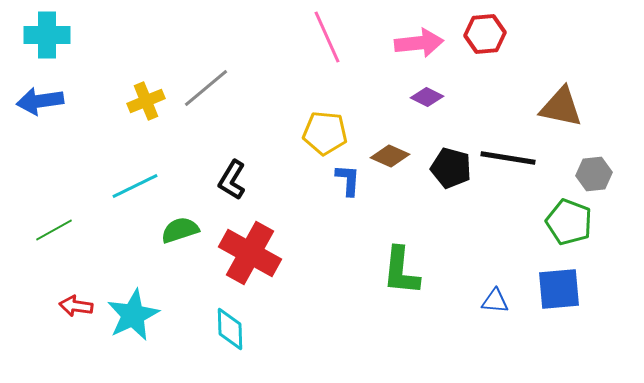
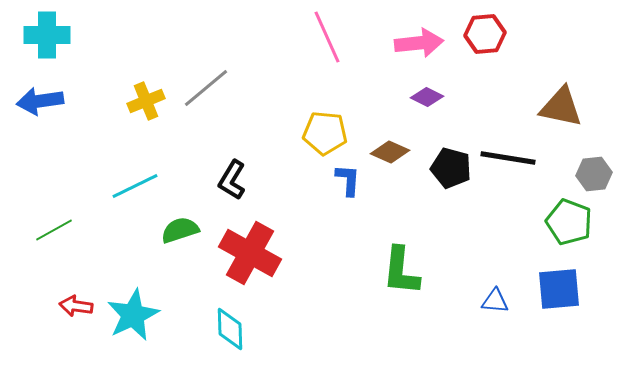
brown diamond: moved 4 px up
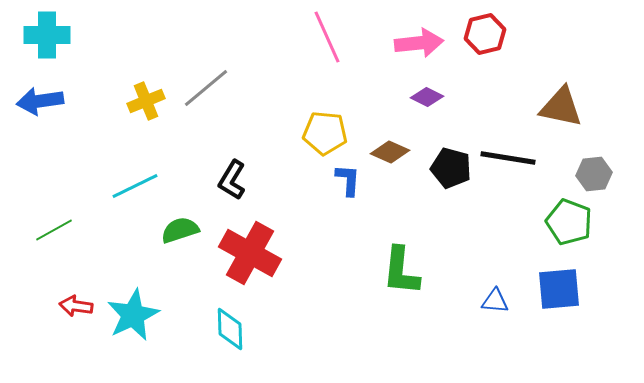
red hexagon: rotated 9 degrees counterclockwise
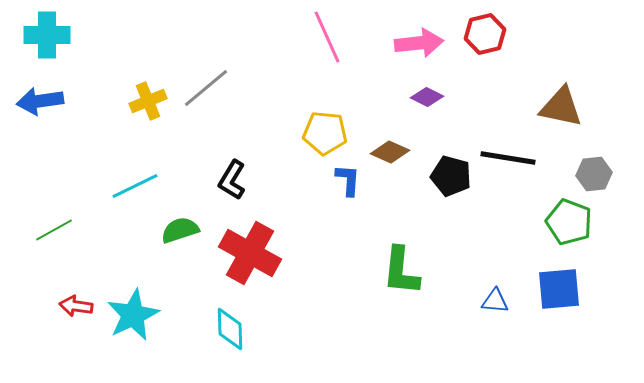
yellow cross: moved 2 px right
black pentagon: moved 8 px down
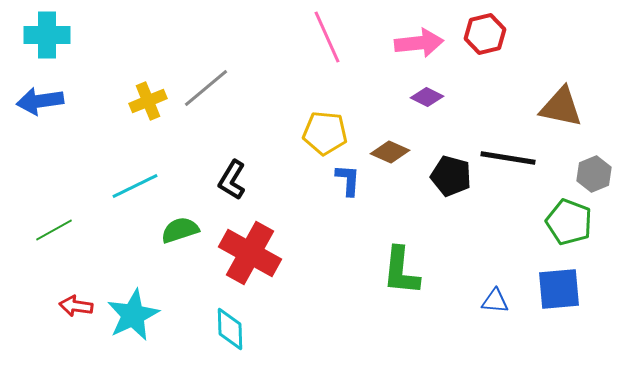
gray hexagon: rotated 16 degrees counterclockwise
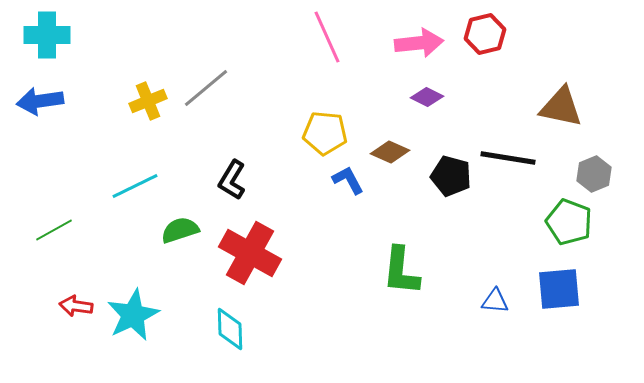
blue L-shape: rotated 32 degrees counterclockwise
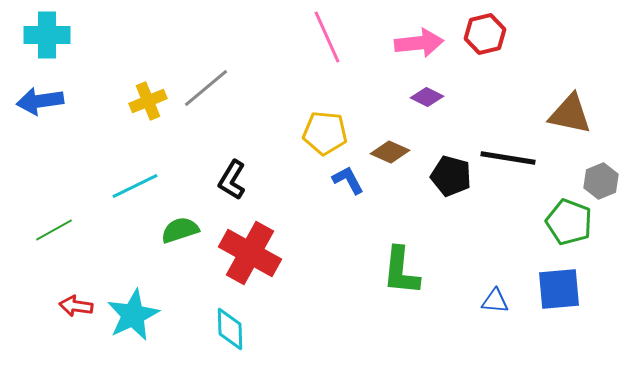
brown triangle: moved 9 px right, 7 px down
gray hexagon: moved 7 px right, 7 px down
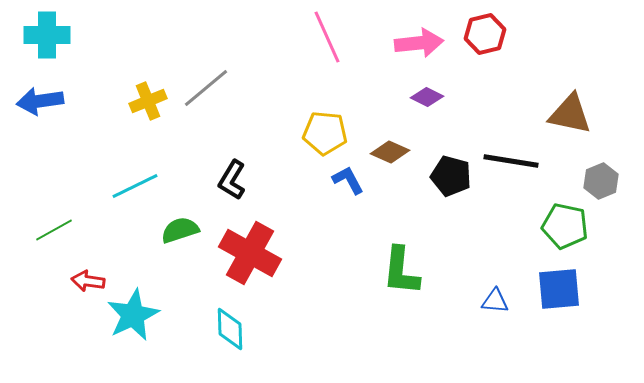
black line: moved 3 px right, 3 px down
green pentagon: moved 4 px left, 4 px down; rotated 9 degrees counterclockwise
red arrow: moved 12 px right, 25 px up
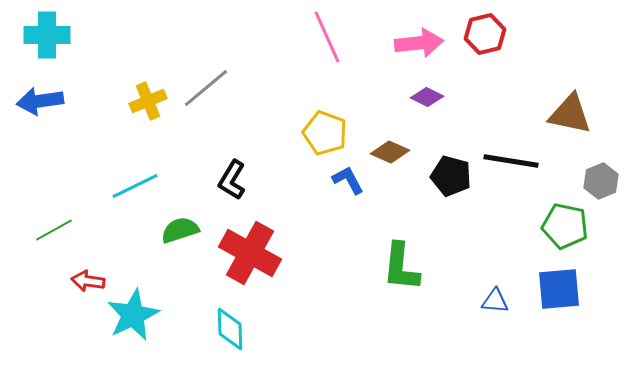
yellow pentagon: rotated 15 degrees clockwise
green L-shape: moved 4 px up
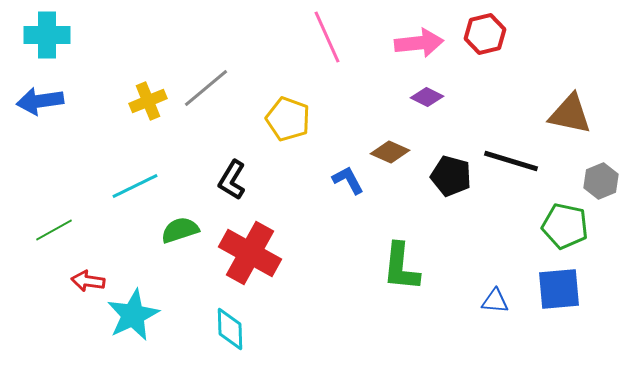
yellow pentagon: moved 37 px left, 14 px up
black line: rotated 8 degrees clockwise
